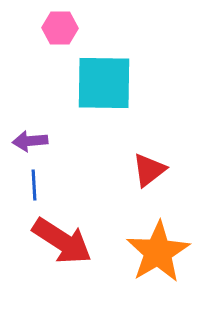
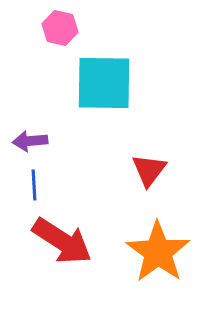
pink hexagon: rotated 12 degrees clockwise
red triangle: rotated 15 degrees counterclockwise
orange star: rotated 6 degrees counterclockwise
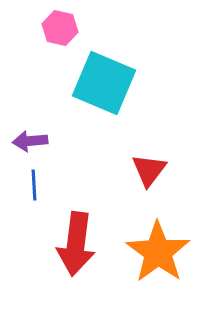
cyan square: rotated 22 degrees clockwise
red arrow: moved 14 px right, 3 px down; rotated 64 degrees clockwise
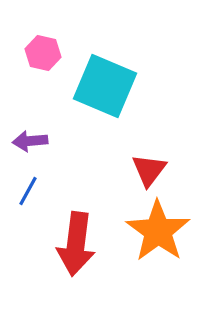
pink hexagon: moved 17 px left, 25 px down
cyan square: moved 1 px right, 3 px down
blue line: moved 6 px left, 6 px down; rotated 32 degrees clockwise
orange star: moved 21 px up
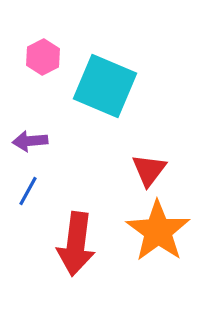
pink hexagon: moved 4 px down; rotated 20 degrees clockwise
